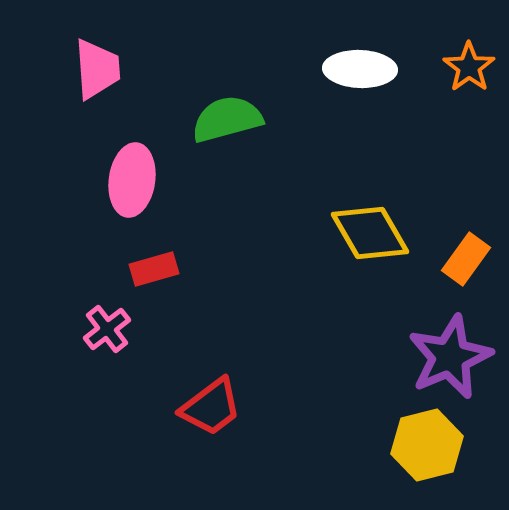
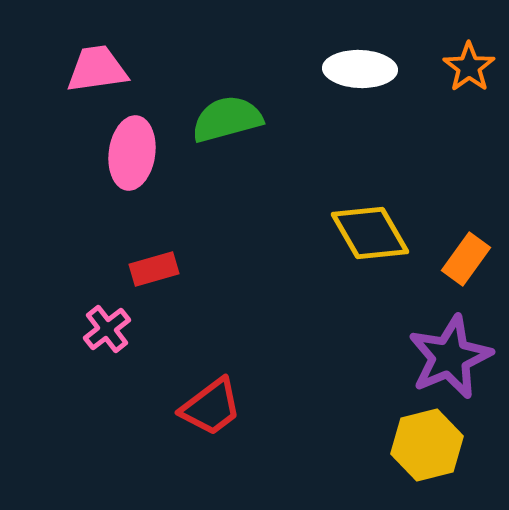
pink trapezoid: rotated 94 degrees counterclockwise
pink ellipse: moved 27 px up
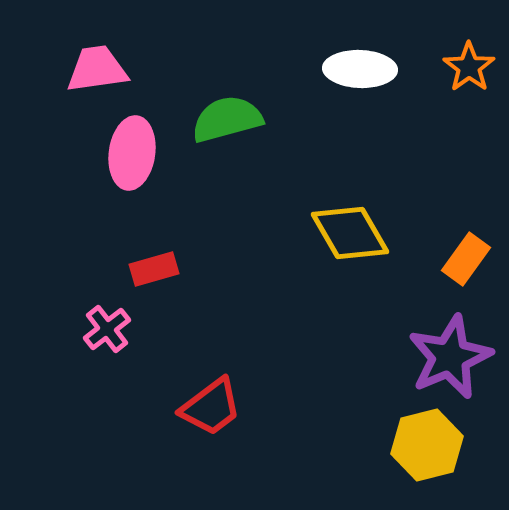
yellow diamond: moved 20 px left
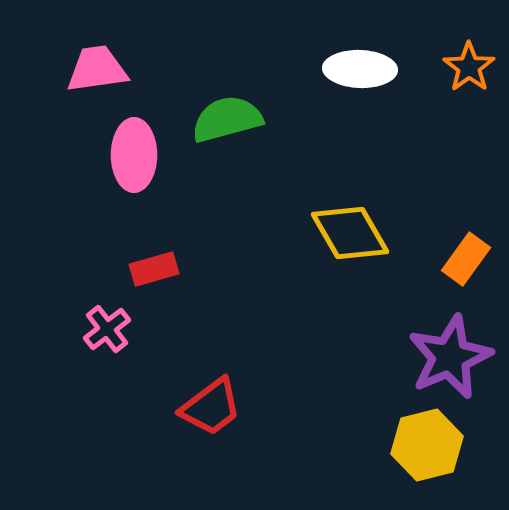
pink ellipse: moved 2 px right, 2 px down; rotated 8 degrees counterclockwise
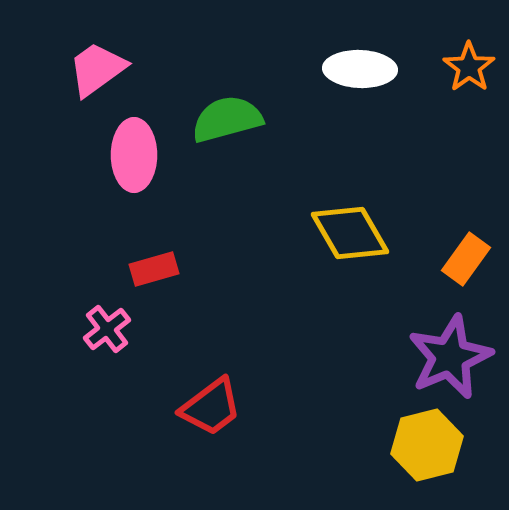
pink trapezoid: rotated 28 degrees counterclockwise
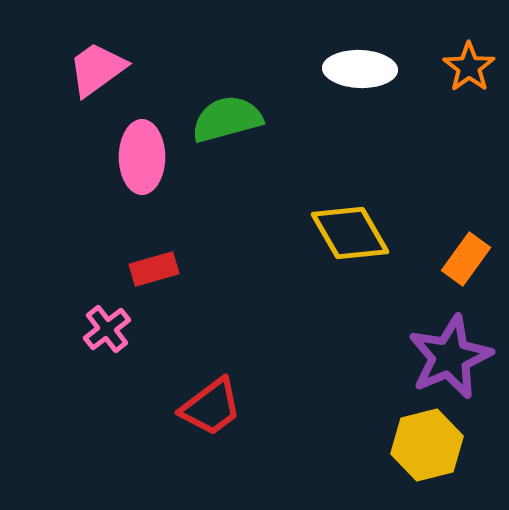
pink ellipse: moved 8 px right, 2 px down
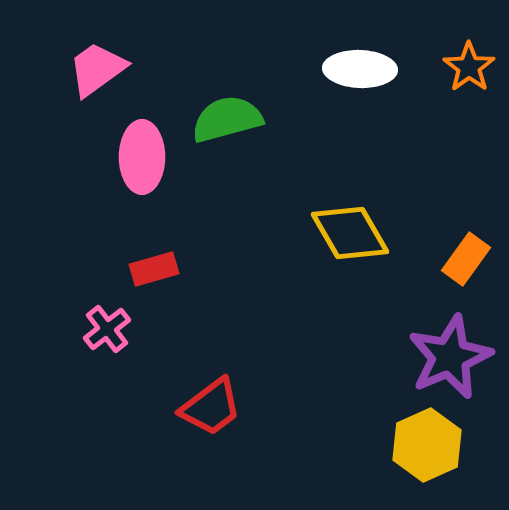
yellow hexagon: rotated 10 degrees counterclockwise
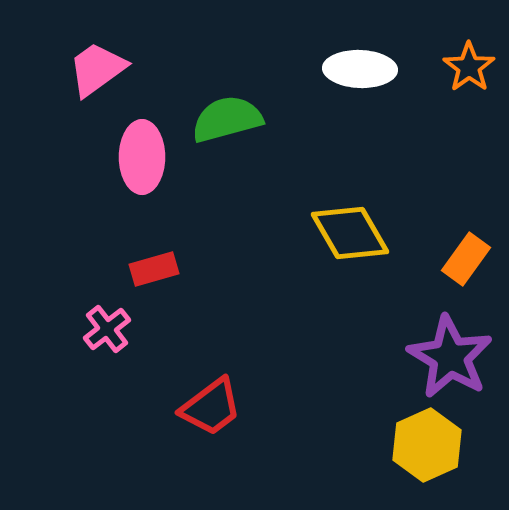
purple star: rotated 18 degrees counterclockwise
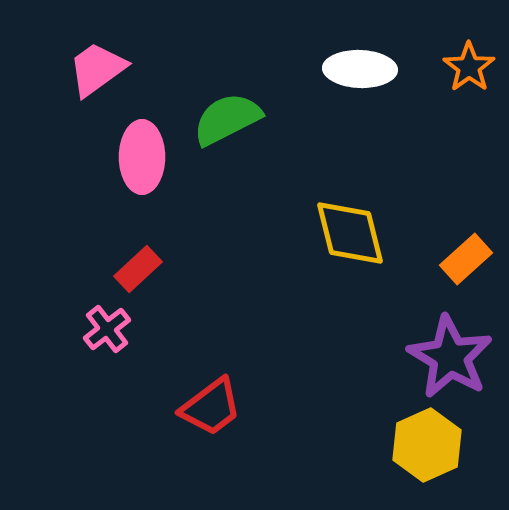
green semicircle: rotated 12 degrees counterclockwise
yellow diamond: rotated 16 degrees clockwise
orange rectangle: rotated 12 degrees clockwise
red rectangle: moved 16 px left; rotated 27 degrees counterclockwise
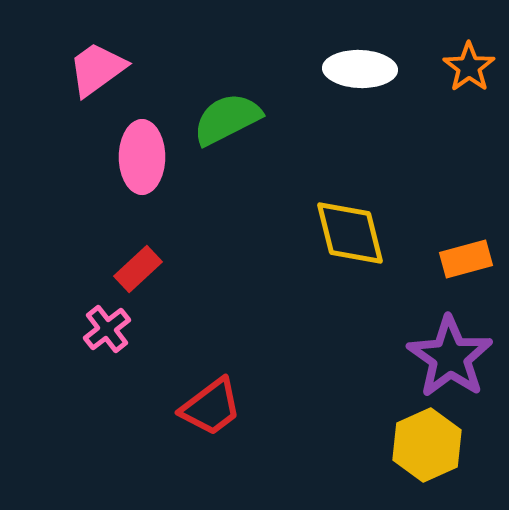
orange rectangle: rotated 27 degrees clockwise
purple star: rotated 4 degrees clockwise
